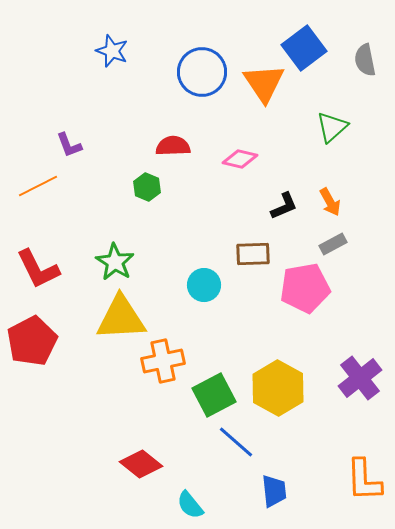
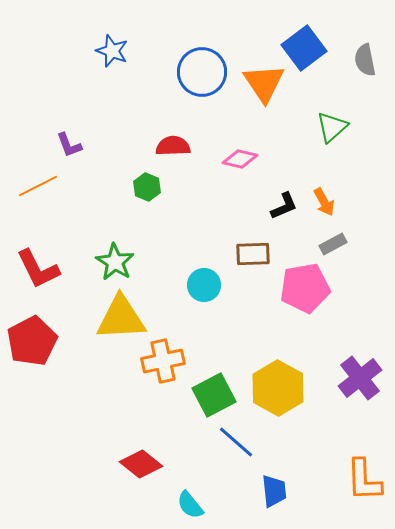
orange arrow: moved 6 px left
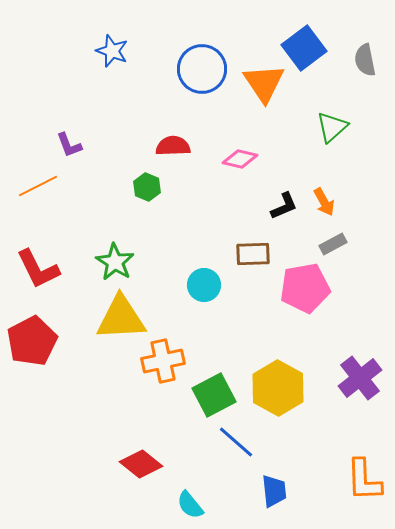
blue circle: moved 3 px up
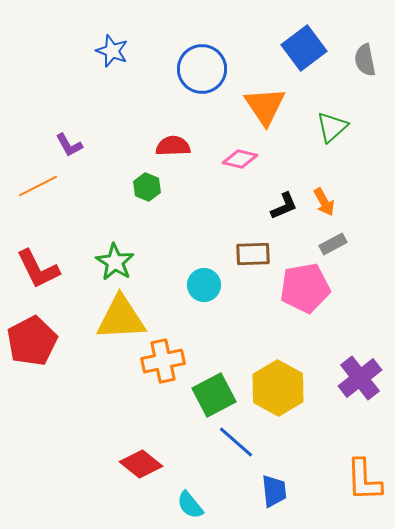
orange triangle: moved 1 px right, 23 px down
purple L-shape: rotated 8 degrees counterclockwise
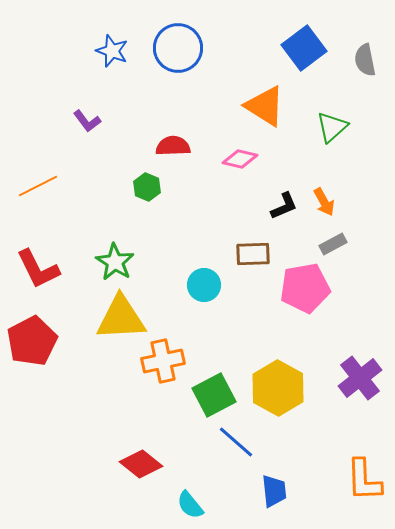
blue circle: moved 24 px left, 21 px up
orange triangle: rotated 24 degrees counterclockwise
purple L-shape: moved 18 px right, 24 px up; rotated 8 degrees counterclockwise
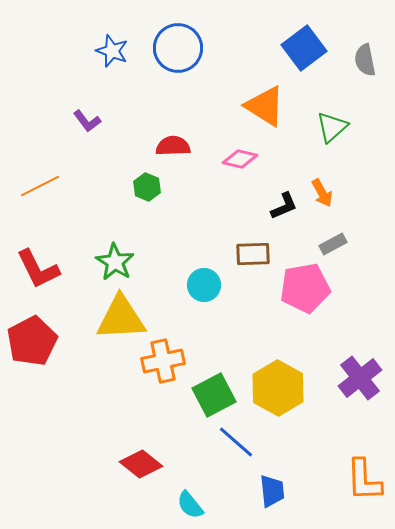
orange line: moved 2 px right
orange arrow: moved 2 px left, 9 px up
blue trapezoid: moved 2 px left
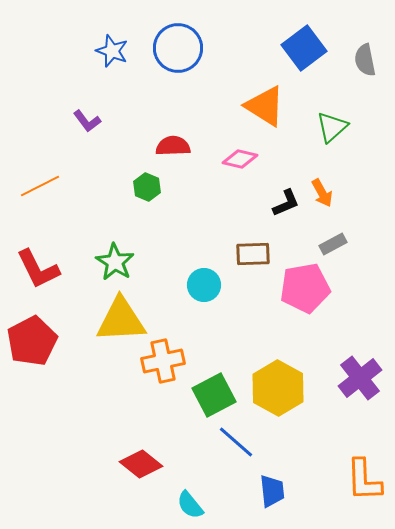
black L-shape: moved 2 px right, 3 px up
yellow triangle: moved 2 px down
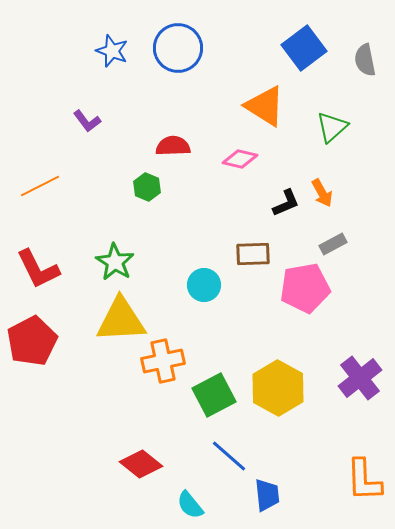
blue line: moved 7 px left, 14 px down
blue trapezoid: moved 5 px left, 4 px down
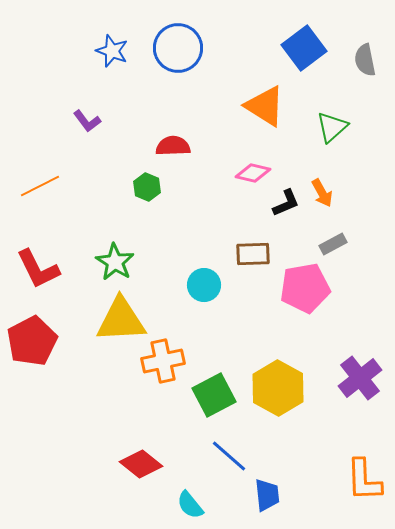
pink diamond: moved 13 px right, 14 px down
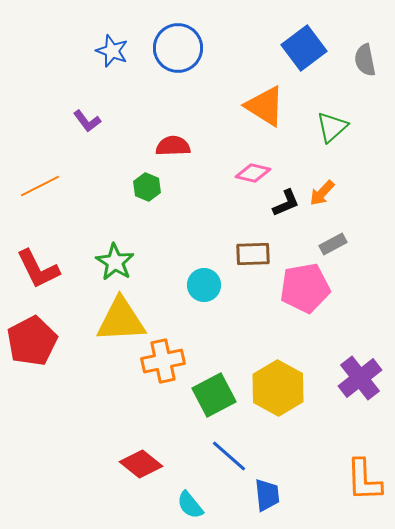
orange arrow: rotated 72 degrees clockwise
